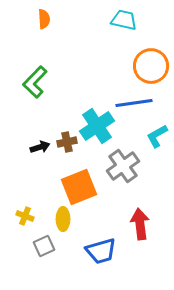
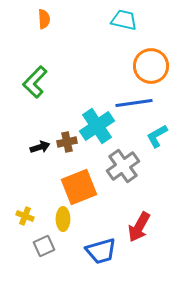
red arrow: moved 1 px left, 3 px down; rotated 144 degrees counterclockwise
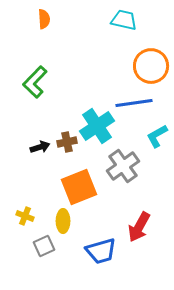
yellow ellipse: moved 2 px down
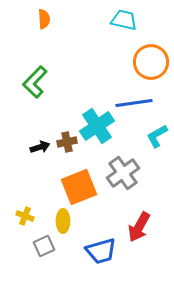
orange circle: moved 4 px up
gray cross: moved 7 px down
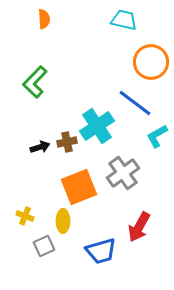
blue line: moved 1 px right; rotated 45 degrees clockwise
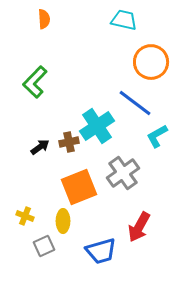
brown cross: moved 2 px right
black arrow: rotated 18 degrees counterclockwise
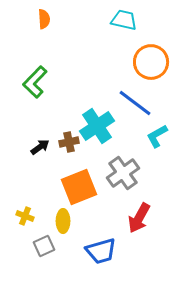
red arrow: moved 9 px up
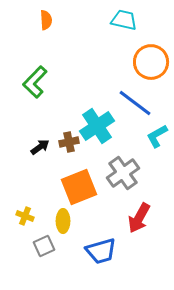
orange semicircle: moved 2 px right, 1 px down
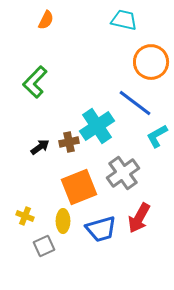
orange semicircle: rotated 30 degrees clockwise
blue trapezoid: moved 22 px up
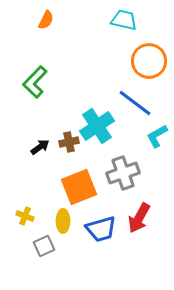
orange circle: moved 2 px left, 1 px up
gray cross: rotated 16 degrees clockwise
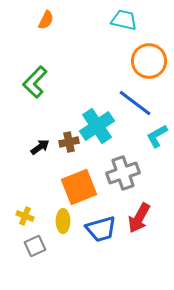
gray square: moved 9 px left
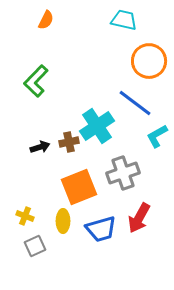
green L-shape: moved 1 px right, 1 px up
black arrow: rotated 18 degrees clockwise
